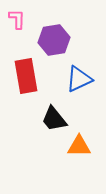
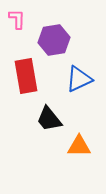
black trapezoid: moved 5 px left
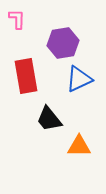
purple hexagon: moved 9 px right, 3 px down
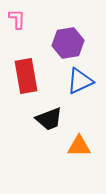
purple hexagon: moved 5 px right
blue triangle: moved 1 px right, 2 px down
black trapezoid: rotated 72 degrees counterclockwise
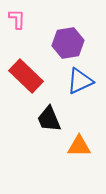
red rectangle: rotated 36 degrees counterclockwise
black trapezoid: rotated 88 degrees clockwise
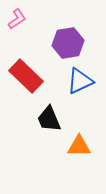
pink L-shape: rotated 55 degrees clockwise
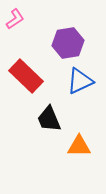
pink L-shape: moved 2 px left
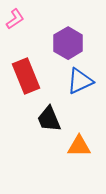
purple hexagon: rotated 20 degrees counterclockwise
red rectangle: rotated 24 degrees clockwise
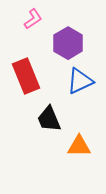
pink L-shape: moved 18 px right
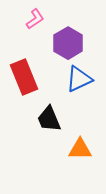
pink L-shape: moved 2 px right
red rectangle: moved 2 px left, 1 px down
blue triangle: moved 1 px left, 2 px up
orange triangle: moved 1 px right, 3 px down
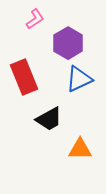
black trapezoid: rotated 96 degrees counterclockwise
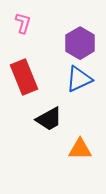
pink L-shape: moved 12 px left, 4 px down; rotated 40 degrees counterclockwise
purple hexagon: moved 12 px right
